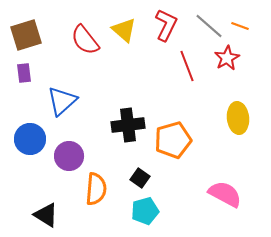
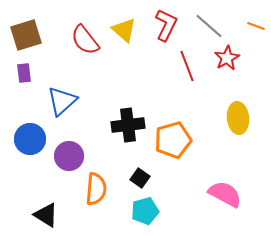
orange line: moved 16 px right
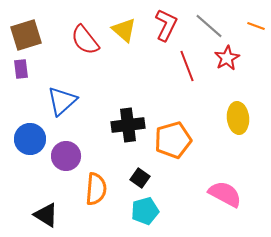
purple rectangle: moved 3 px left, 4 px up
purple circle: moved 3 px left
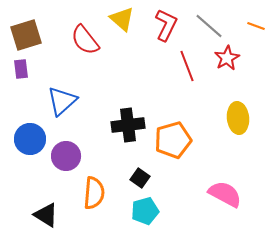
yellow triangle: moved 2 px left, 11 px up
orange semicircle: moved 2 px left, 4 px down
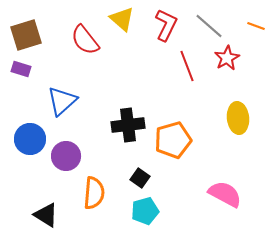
purple rectangle: rotated 66 degrees counterclockwise
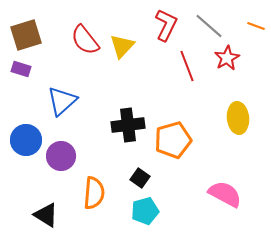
yellow triangle: moved 27 px down; rotated 32 degrees clockwise
blue circle: moved 4 px left, 1 px down
purple circle: moved 5 px left
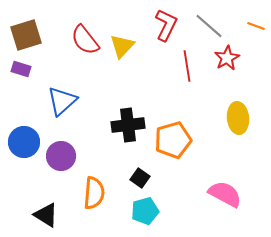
red line: rotated 12 degrees clockwise
blue circle: moved 2 px left, 2 px down
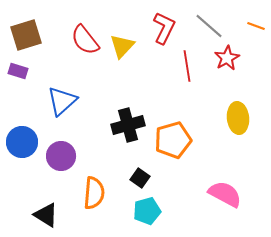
red L-shape: moved 2 px left, 3 px down
purple rectangle: moved 3 px left, 2 px down
black cross: rotated 8 degrees counterclockwise
blue circle: moved 2 px left
cyan pentagon: moved 2 px right
